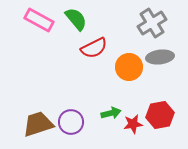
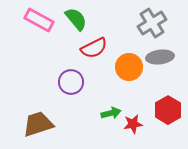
red hexagon: moved 8 px right, 5 px up; rotated 20 degrees counterclockwise
purple circle: moved 40 px up
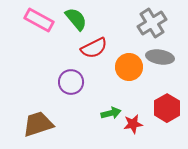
gray ellipse: rotated 16 degrees clockwise
red hexagon: moved 1 px left, 2 px up
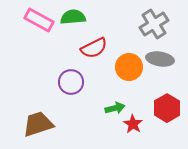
green semicircle: moved 3 px left, 2 px up; rotated 55 degrees counterclockwise
gray cross: moved 2 px right, 1 px down
gray ellipse: moved 2 px down
green arrow: moved 4 px right, 5 px up
red star: rotated 30 degrees counterclockwise
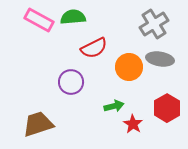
green arrow: moved 1 px left, 2 px up
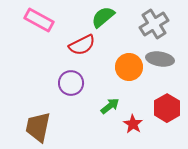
green semicircle: moved 30 px right; rotated 35 degrees counterclockwise
red semicircle: moved 12 px left, 3 px up
purple circle: moved 1 px down
green arrow: moved 4 px left; rotated 24 degrees counterclockwise
brown trapezoid: moved 3 px down; rotated 60 degrees counterclockwise
